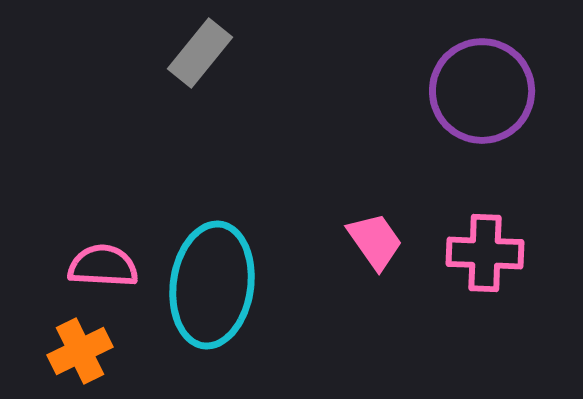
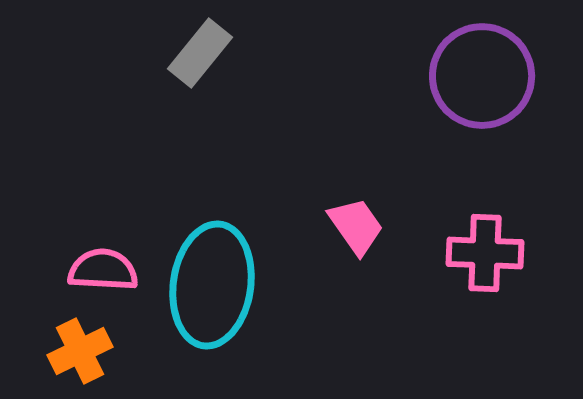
purple circle: moved 15 px up
pink trapezoid: moved 19 px left, 15 px up
pink semicircle: moved 4 px down
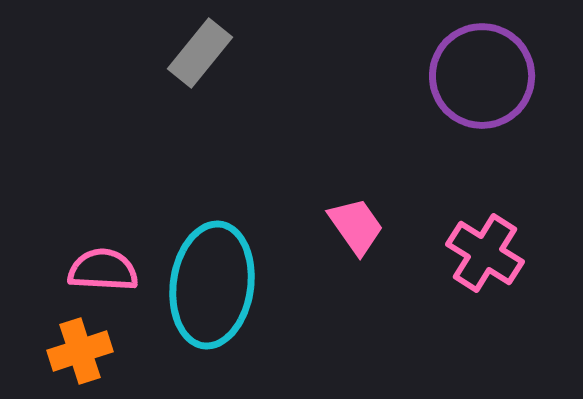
pink cross: rotated 30 degrees clockwise
orange cross: rotated 8 degrees clockwise
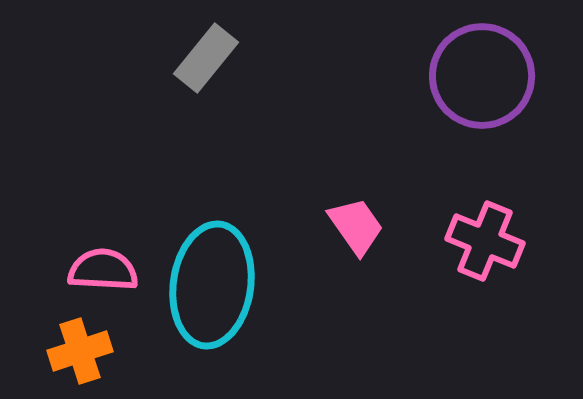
gray rectangle: moved 6 px right, 5 px down
pink cross: moved 12 px up; rotated 10 degrees counterclockwise
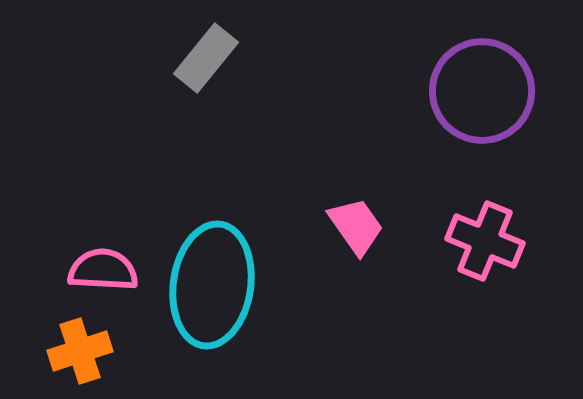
purple circle: moved 15 px down
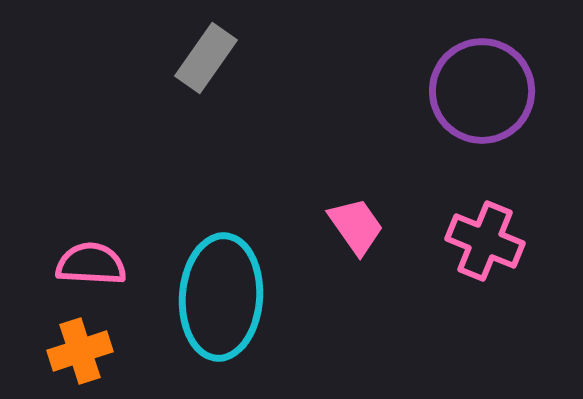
gray rectangle: rotated 4 degrees counterclockwise
pink semicircle: moved 12 px left, 6 px up
cyan ellipse: moved 9 px right, 12 px down; rotated 4 degrees counterclockwise
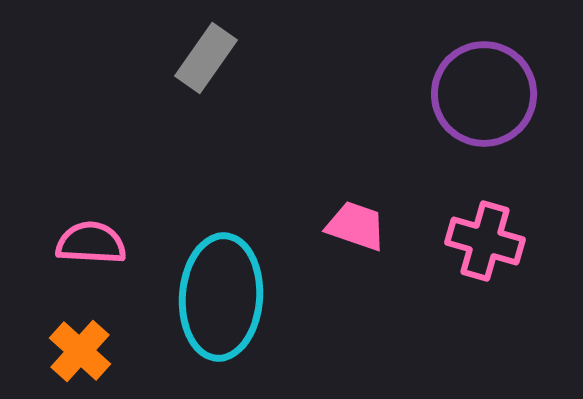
purple circle: moved 2 px right, 3 px down
pink trapezoid: rotated 36 degrees counterclockwise
pink cross: rotated 6 degrees counterclockwise
pink semicircle: moved 21 px up
orange cross: rotated 30 degrees counterclockwise
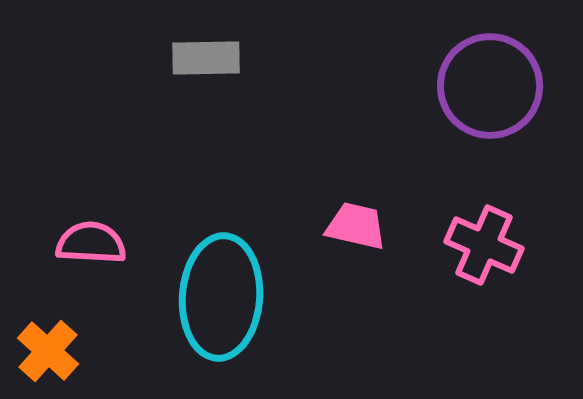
gray rectangle: rotated 54 degrees clockwise
purple circle: moved 6 px right, 8 px up
pink trapezoid: rotated 6 degrees counterclockwise
pink cross: moved 1 px left, 4 px down; rotated 8 degrees clockwise
orange cross: moved 32 px left
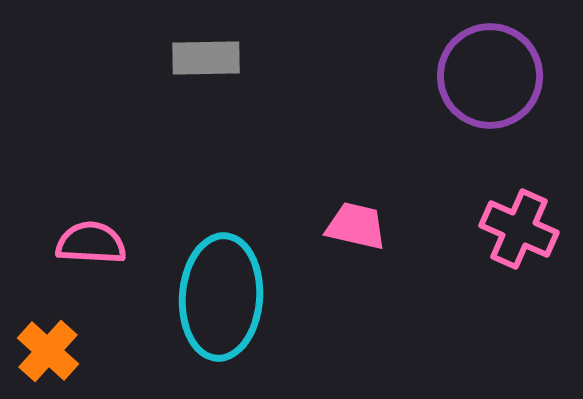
purple circle: moved 10 px up
pink cross: moved 35 px right, 16 px up
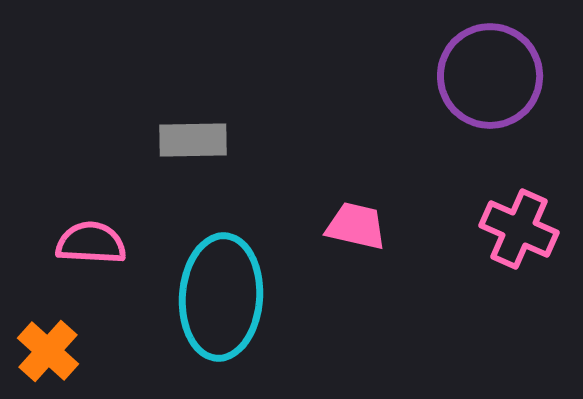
gray rectangle: moved 13 px left, 82 px down
